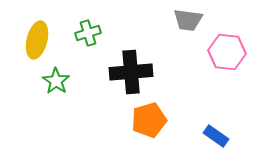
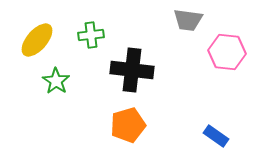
green cross: moved 3 px right, 2 px down; rotated 10 degrees clockwise
yellow ellipse: rotated 27 degrees clockwise
black cross: moved 1 px right, 2 px up; rotated 12 degrees clockwise
orange pentagon: moved 21 px left, 5 px down
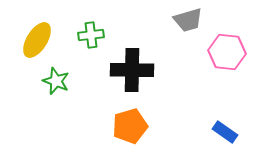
gray trapezoid: rotated 24 degrees counterclockwise
yellow ellipse: rotated 9 degrees counterclockwise
black cross: rotated 6 degrees counterclockwise
green star: rotated 12 degrees counterclockwise
orange pentagon: moved 2 px right, 1 px down
blue rectangle: moved 9 px right, 4 px up
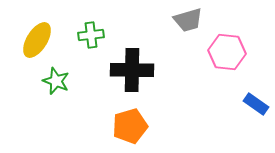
blue rectangle: moved 31 px right, 28 px up
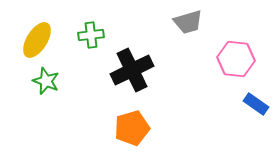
gray trapezoid: moved 2 px down
pink hexagon: moved 9 px right, 7 px down
black cross: rotated 27 degrees counterclockwise
green star: moved 10 px left
orange pentagon: moved 2 px right, 2 px down
